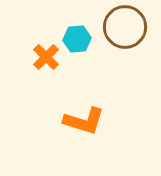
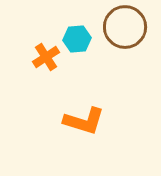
orange cross: rotated 12 degrees clockwise
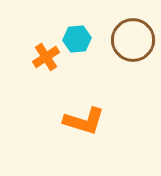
brown circle: moved 8 px right, 13 px down
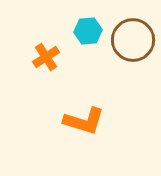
cyan hexagon: moved 11 px right, 8 px up
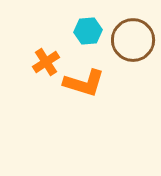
orange cross: moved 5 px down
orange L-shape: moved 38 px up
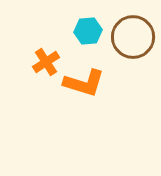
brown circle: moved 3 px up
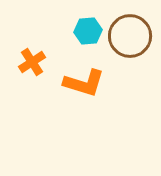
brown circle: moved 3 px left, 1 px up
orange cross: moved 14 px left
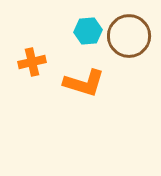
brown circle: moved 1 px left
orange cross: rotated 20 degrees clockwise
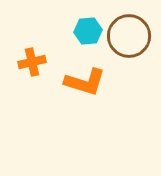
orange L-shape: moved 1 px right, 1 px up
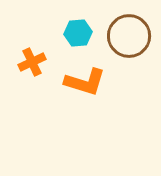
cyan hexagon: moved 10 px left, 2 px down
orange cross: rotated 12 degrees counterclockwise
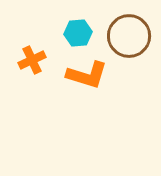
orange cross: moved 2 px up
orange L-shape: moved 2 px right, 7 px up
